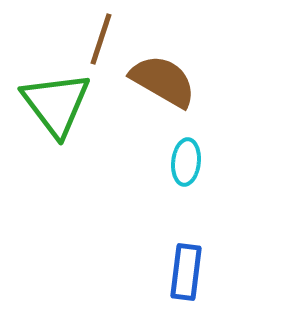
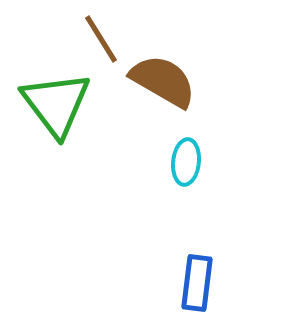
brown line: rotated 50 degrees counterclockwise
blue rectangle: moved 11 px right, 11 px down
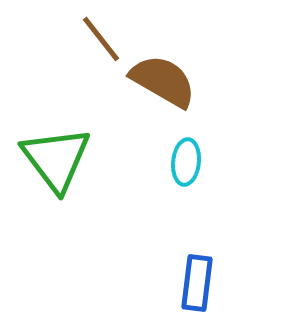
brown line: rotated 6 degrees counterclockwise
green triangle: moved 55 px down
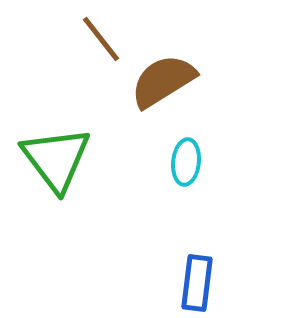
brown semicircle: rotated 62 degrees counterclockwise
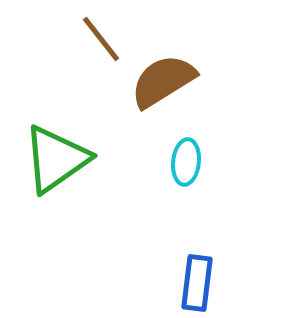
green triangle: rotated 32 degrees clockwise
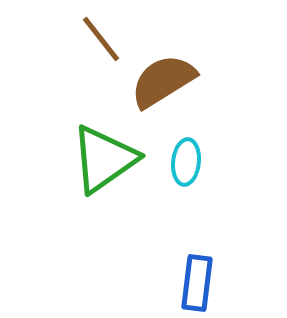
green triangle: moved 48 px right
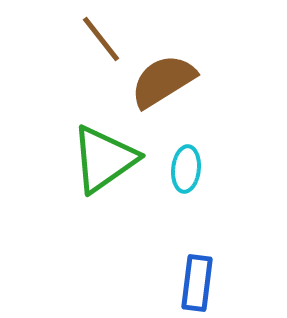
cyan ellipse: moved 7 px down
